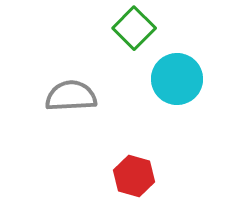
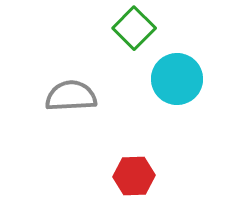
red hexagon: rotated 18 degrees counterclockwise
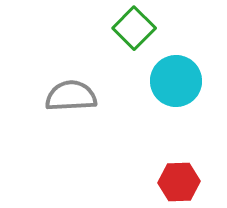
cyan circle: moved 1 px left, 2 px down
red hexagon: moved 45 px right, 6 px down
